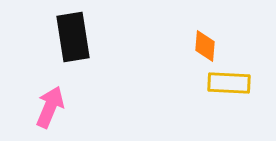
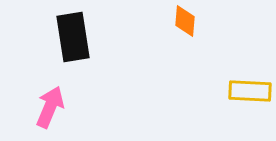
orange diamond: moved 20 px left, 25 px up
yellow rectangle: moved 21 px right, 8 px down
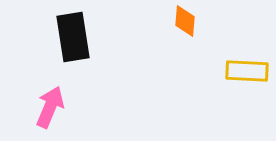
yellow rectangle: moved 3 px left, 20 px up
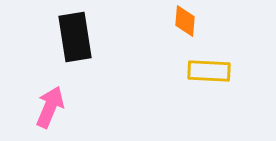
black rectangle: moved 2 px right
yellow rectangle: moved 38 px left
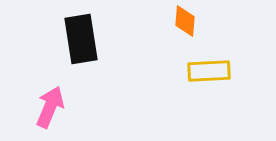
black rectangle: moved 6 px right, 2 px down
yellow rectangle: rotated 6 degrees counterclockwise
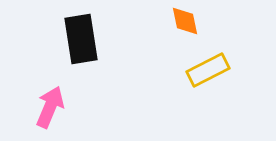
orange diamond: rotated 16 degrees counterclockwise
yellow rectangle: moved 1 px left, 1 px up; rotated 24 degrees counterclockwise
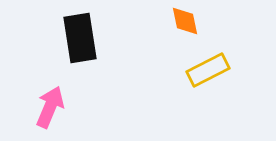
black rectangle: moved 1 px left, 1 px up
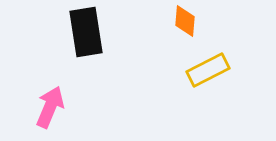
orange diamond: rotated 16 degrees clockwise
black rectangle: moved 6 px right, 6 px up
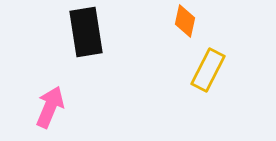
orange diamond: rotated 8 degrees clockwise
yellow rectangle: rotated 36 degrees counterclockwise
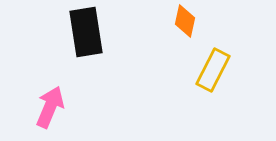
yellow rectangle: moved 5 px right
